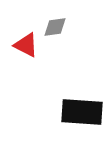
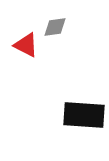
black rectangle: moved 2 px right, 3 px down
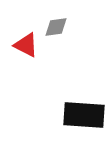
gray diamond: moved 1 px right
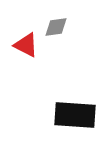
black rectangle: moved 9 px left
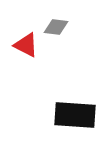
gray diamond: rotated 15 degrees clockwise
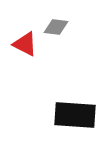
red triangle: moved 1 px left, 1 px up
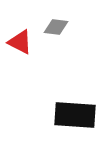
red triangle: moved 5 px left, 2 px up
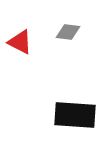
gray diamond: moved 12 px right, 5 px down
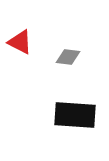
gray diamond: moved 25 px down
